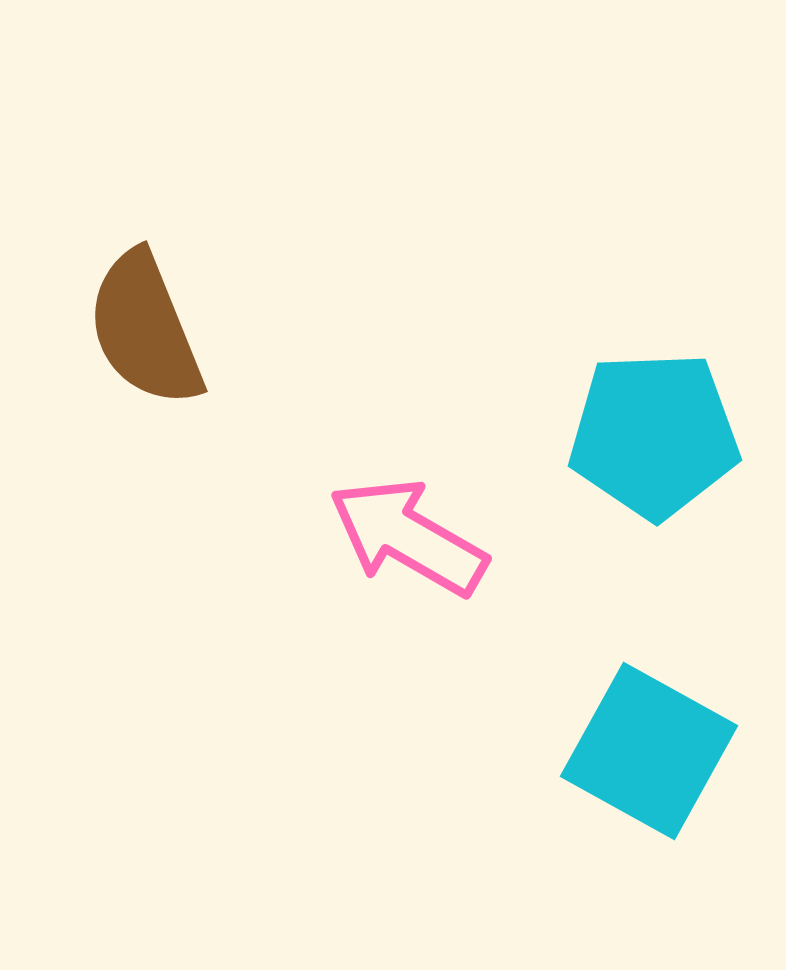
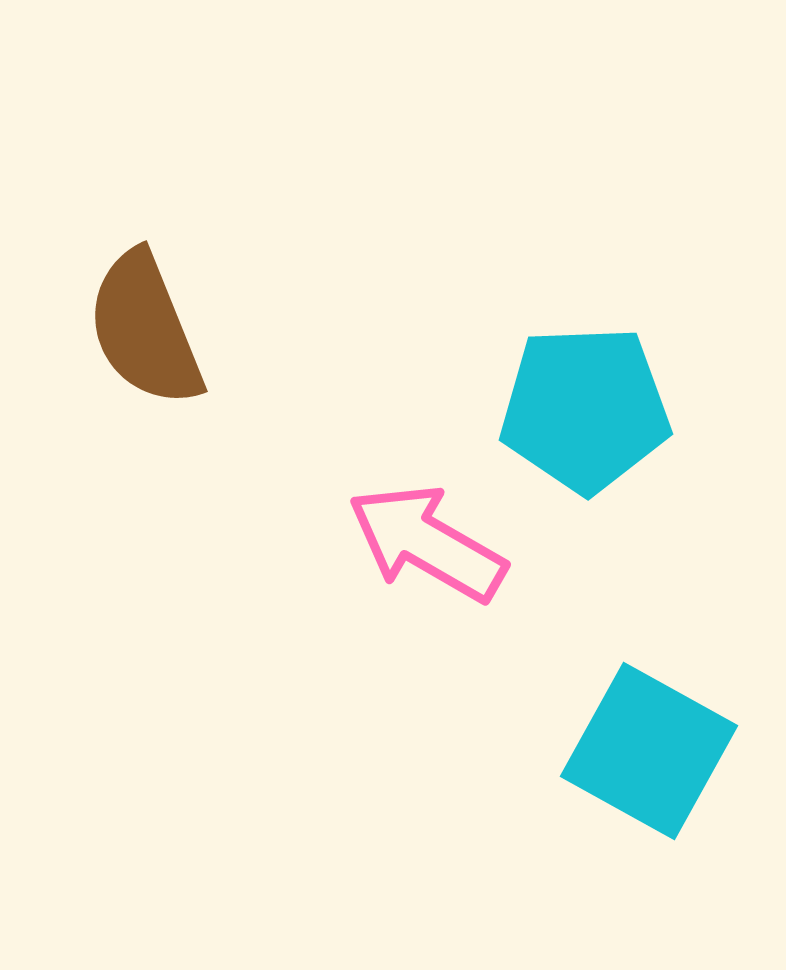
cyan pentagon: moved 69 px left, 26 px up
pink arrow: moved 19 px right, 6 px down
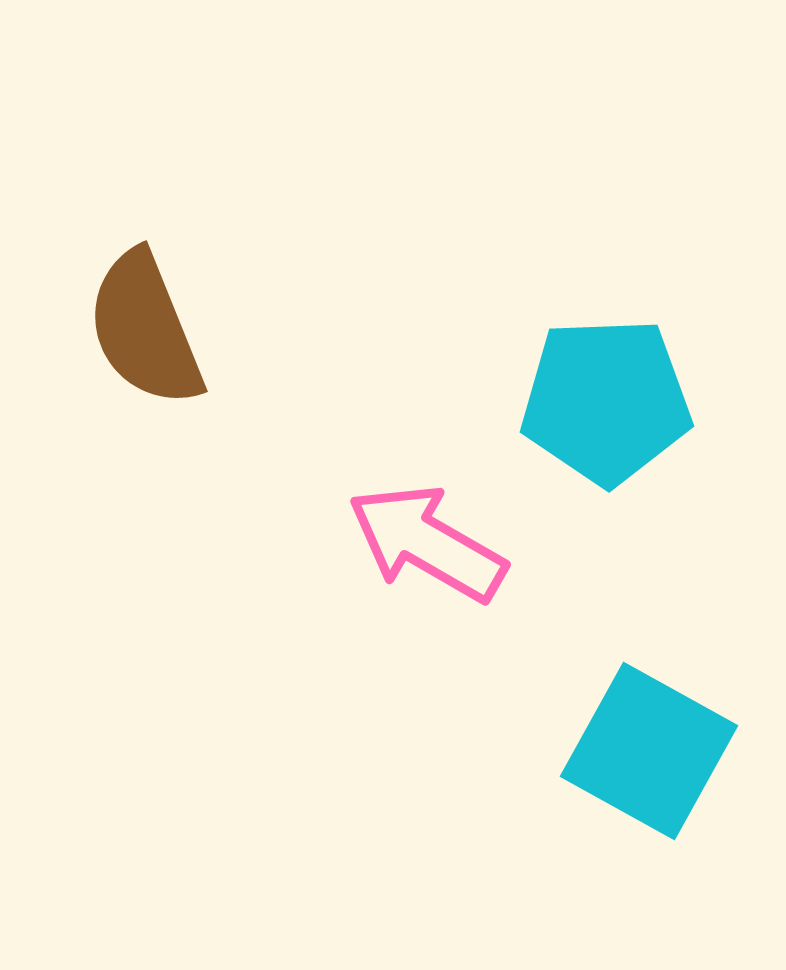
cyan pentagon: moved 21 px right, 8 px up
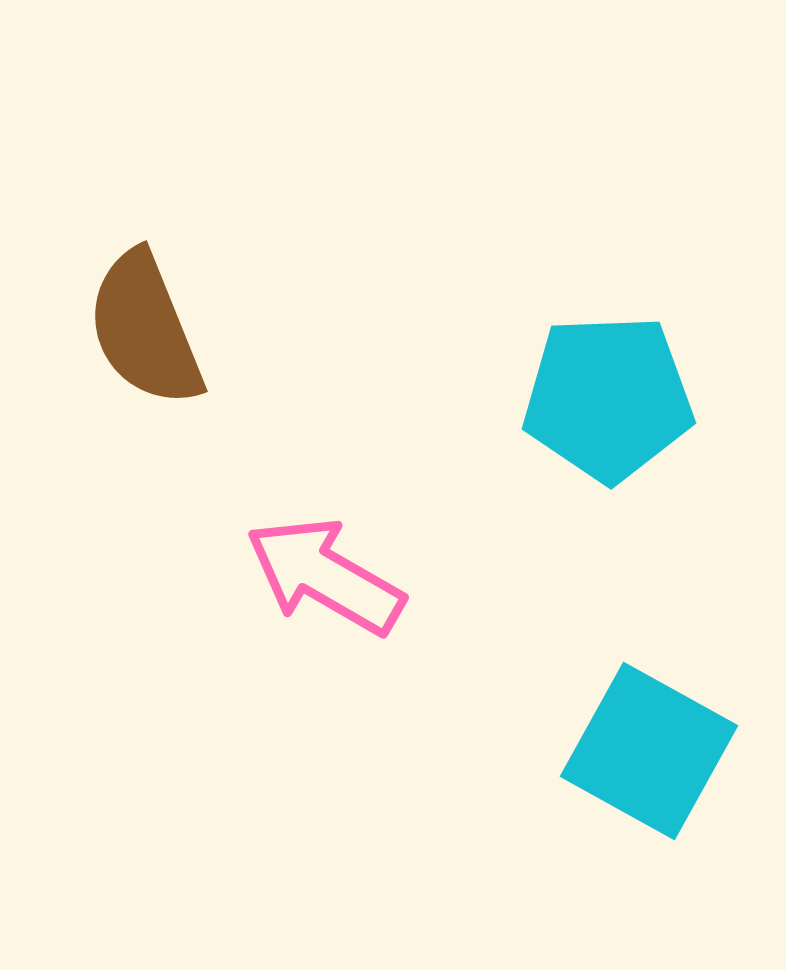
cyan pentagon: moved 2 px right, 3 px up
pink arrow: moved 102 px left, 33 px down
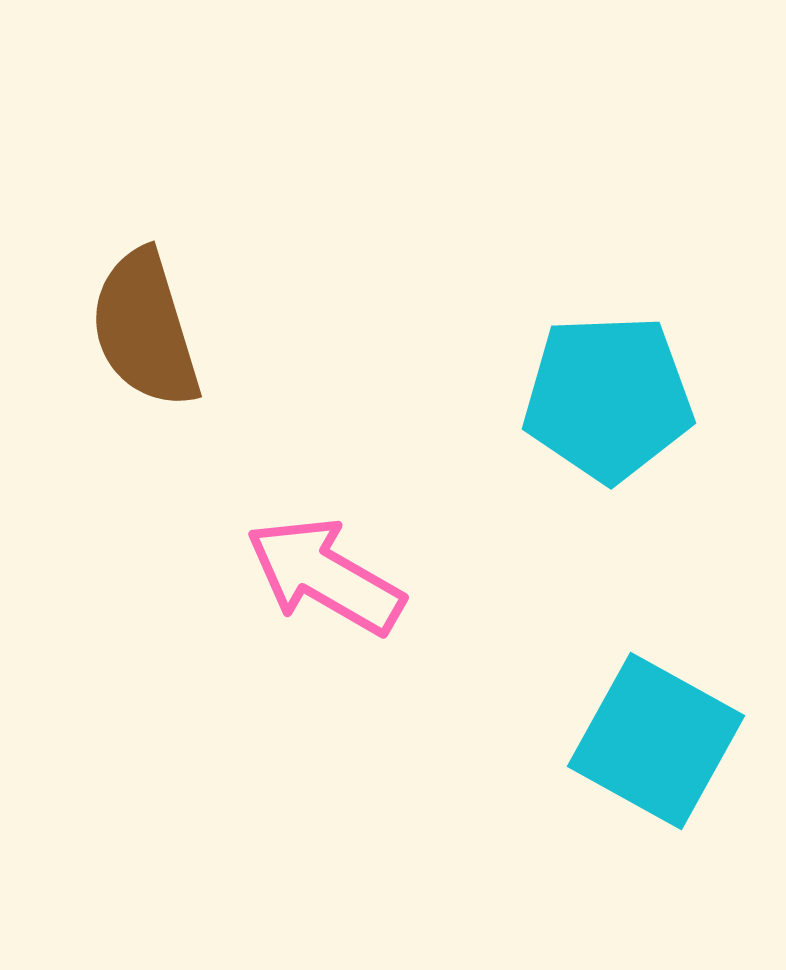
brown semicircle: rotated 5 degrees clockwise
cyan square: moved 7 px right, 10 px up
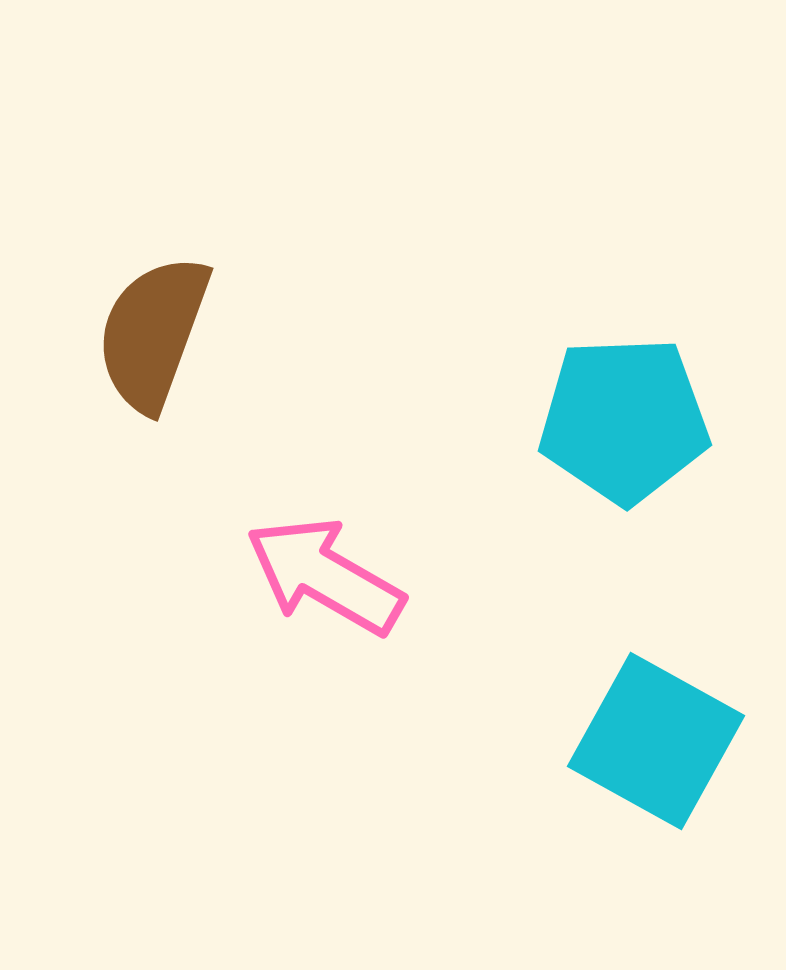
brown semicircle: moved 8 px right, 4 px down; rotated 37 degrees clockwise
cyan pentagon: moved 16 px right, 22 px down
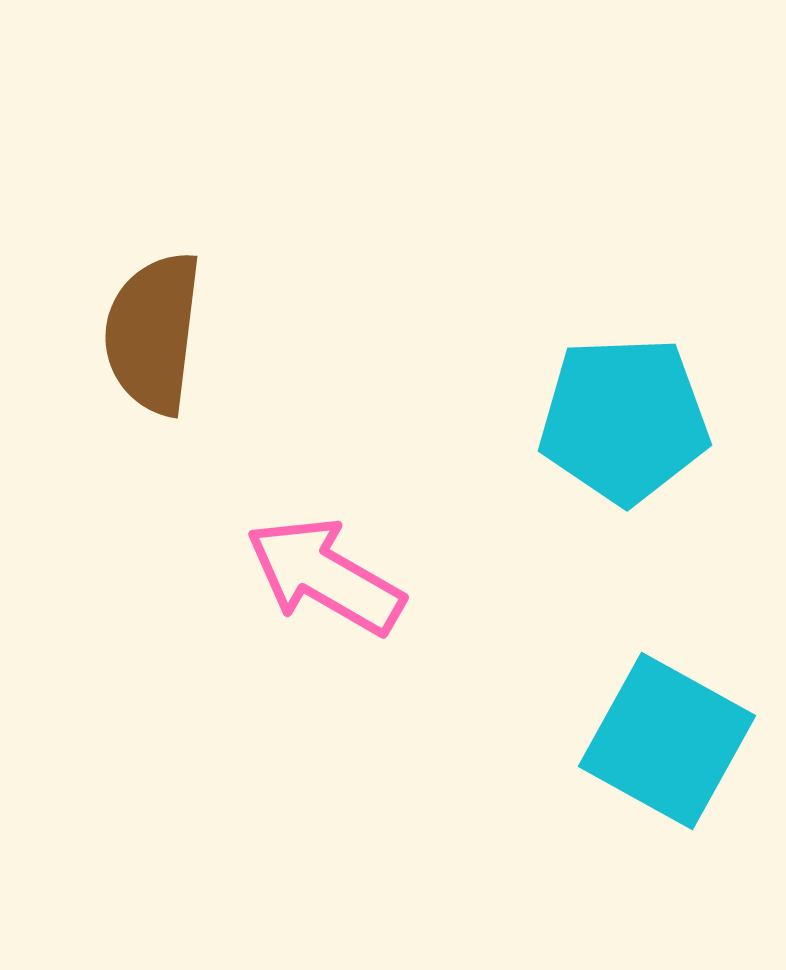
brown semicircle: rotated 13 degrees counterclockwise
cyan square: moved 11 px right
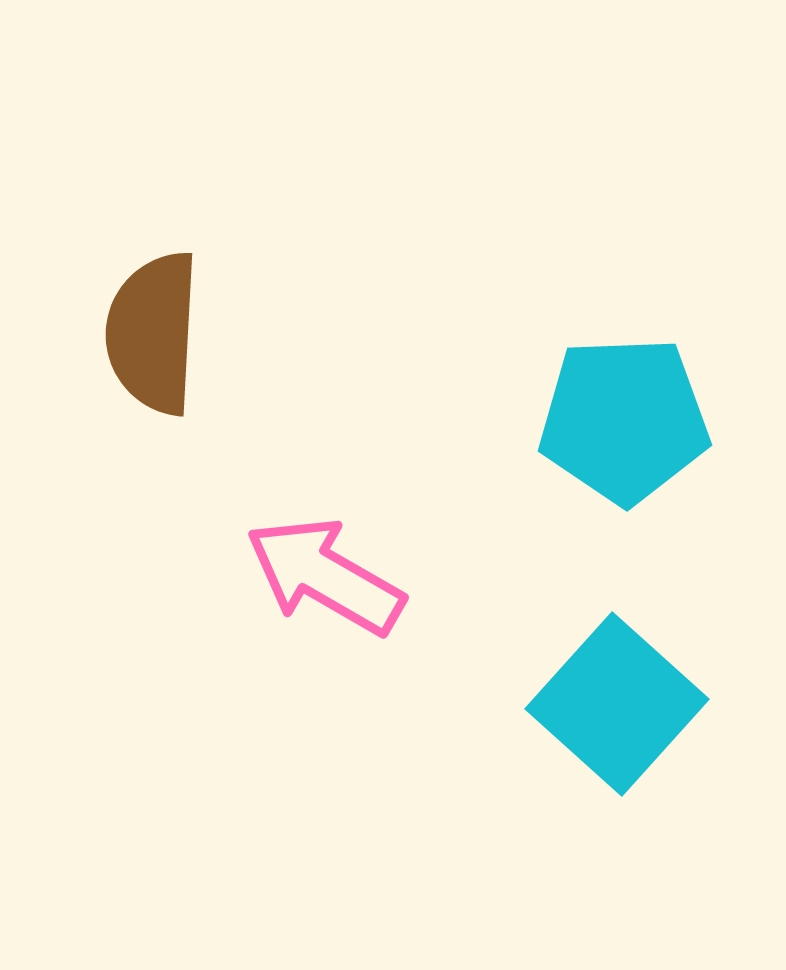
brown semicircle: rotated 4 degrees counterclockwise
cyan square: moved 50 px left, 37 px up; rotated 13 degrees clockwise
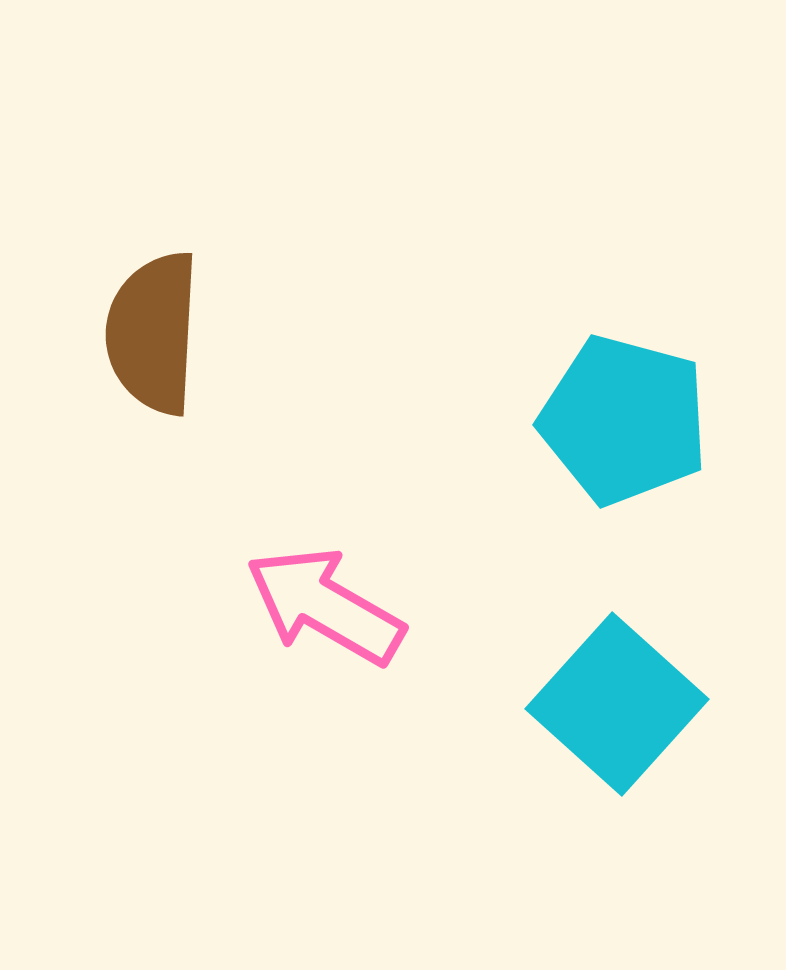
cyan pentagon: rotated 17 degrees clockwise
pink arrow: moved 30 px down
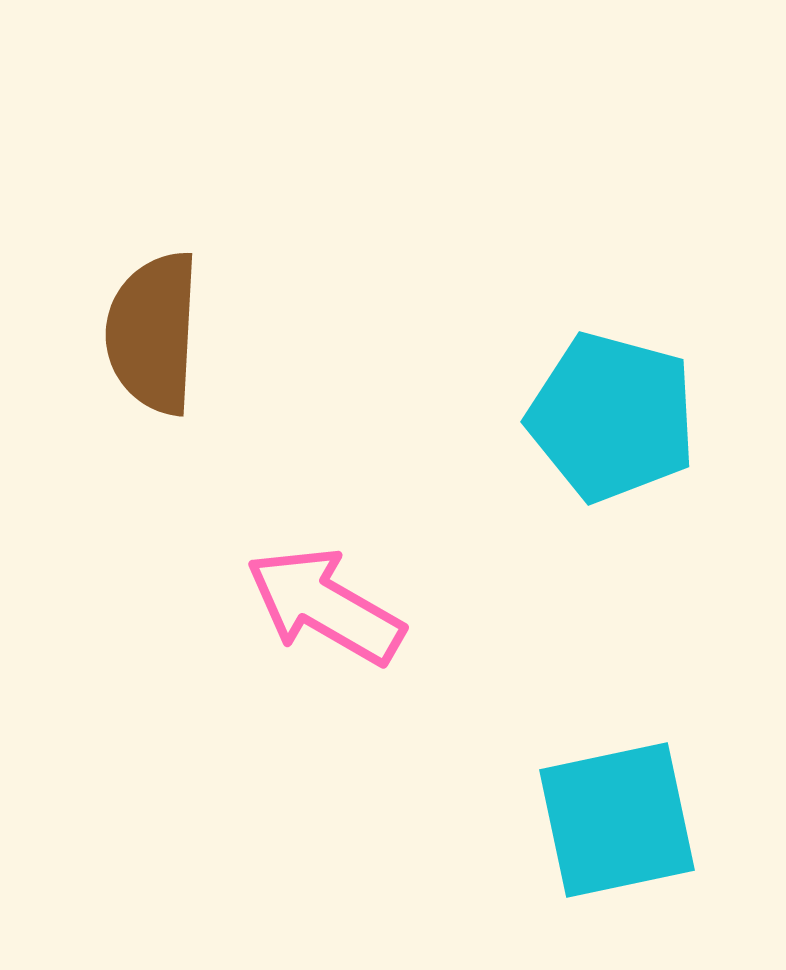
cyan pentagon: moved 12 px left, 3 px up
cyan square: moved 116 px down; rotated 36 degrees clockwise
